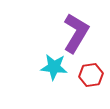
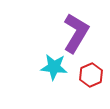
red hexagon: rotated 15 degrees counterclockwise
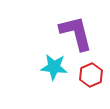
purple L-shape: rotated 45 degrees counterclockwise
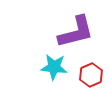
purple L-shape: moved 1 px up; rotated 90 degrees clockwise
